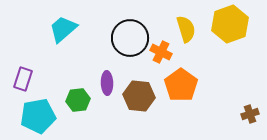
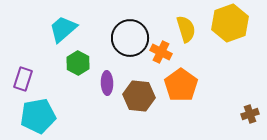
yellow hexagon: moved 1 px up
green hexagon: moved 37 px up; rotated 25 degrees counterclockwise
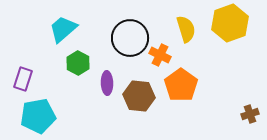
orange cross: moved 1 px left, 3 px down
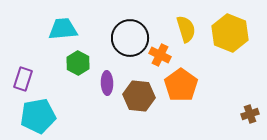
yellow hexagon: moved 10 px down; rotated 18 degrees counterclockwise
cyan trapezoid: rotated 36 degrees clockwise
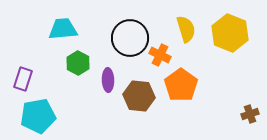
purple ellipse: moved 1 px right, 3 px up
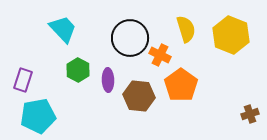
cyan trapezoid: rotated 52 degrees clockwise
yellow hexagon: moved 1 px right, 2 px down
green hexagon: moved 7 px down
purple rectangle: moved 1 px down
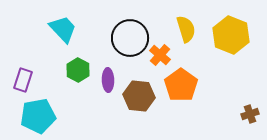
orange cross: rotated 15 degrees clockwise
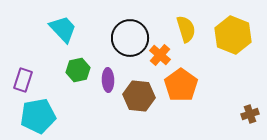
yellow hexagon: moved 2 px right
green hexagon: rotated 20 degrees clockwise
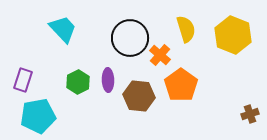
green hexagon: moved 12 px down; rotated 15 degrees counterclockwise
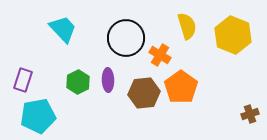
yellow semicircle: moved 1 px right, 3 px up
black circle: moved 4 px left
orange cross: rotated 10 degrees counterclockwise
orange pentagon: moved 2 px down
brown hexagon: moved 5 px right, 3 px up; rotated 12 degrees counterclockwise
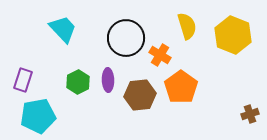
brown hexagon: moved 4 px left, 2 px down
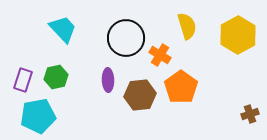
yellow hexagon: moved 5 px right; rotated 9 degrees clockwise
green hexagon: moved 22 px left, 5 px up; rotated 15 degrees clockwise
